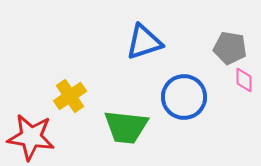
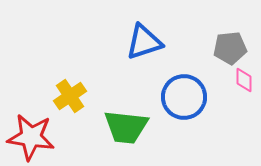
gray pentagon: rotated 16 degrees counterclockwise
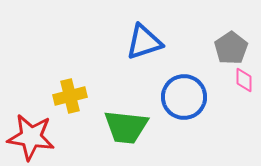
gray pentagon: moved 1 px right; rotated 28 degrees counterclockwise
yellow cross: rotated 20 degrees clockwise
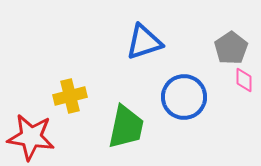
green trapezoid: rotated 84 degrees counterclockwise
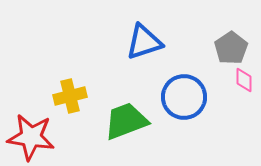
green trapezoid: moved 6 px up; rotated 123 degrees counterclockwise
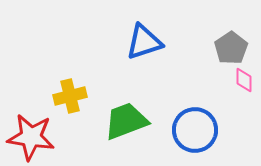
blue circle: moved 11 px right, 33 px down
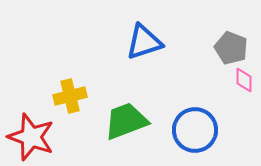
gray pentagon: rotated 16 degrees counterclockwise
red star: rotated 12 degrees clockwise
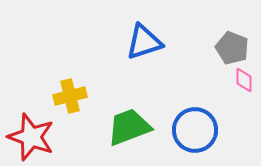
gray pentagon: moved 1 px right
green trapezoid: moved 3 px right, 6 px down
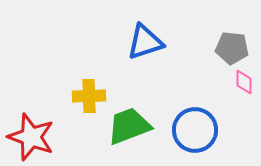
blue triangle: moved 1 px right
gray pentagon: rotated 16 degrees counterclockwise
pink diamond: moved 2 px down
yellow cross: moved 19 px right; rotated 12 degrees clockwise
green trapezoid: moved 1 px up
